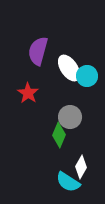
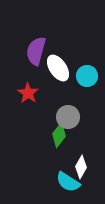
purple semicircle: moved 2 px left
white ellipse: moved 11 px left
gray circle: moved 2 px left
green diamond: rotated 15 degrees clockwise
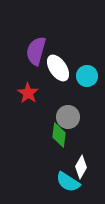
green diamond: rotated 30 degrees counterclockwise
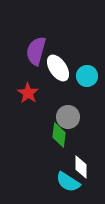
white diamond: rotated 30 degrees counterclockwise
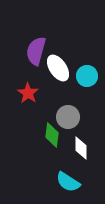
green diamond: moved 7 px left
white diamond: moved 19 px up
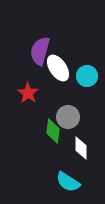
purple semicircle: moved 4 px right
green diamond: moved 1 px right, 4 px up
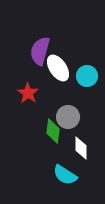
cyan semicircle: moved 3 px left, 7 px up
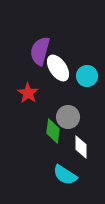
white diamond: moved 1 px up
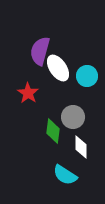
gray circle: moved 5 px right
